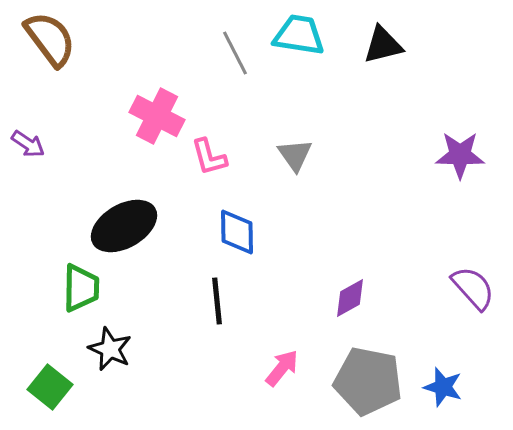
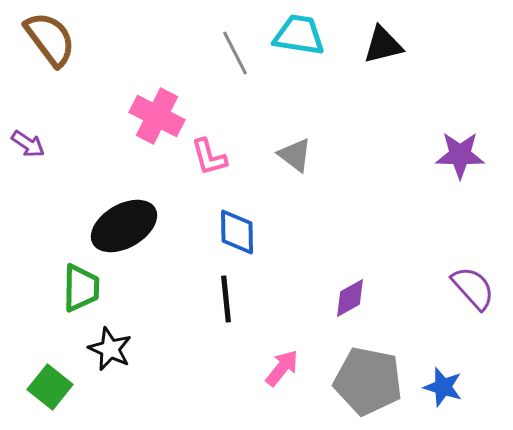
gray triangle: rotated 18 degrees counterclockwise
black line: moved 9 px right, 2 px up
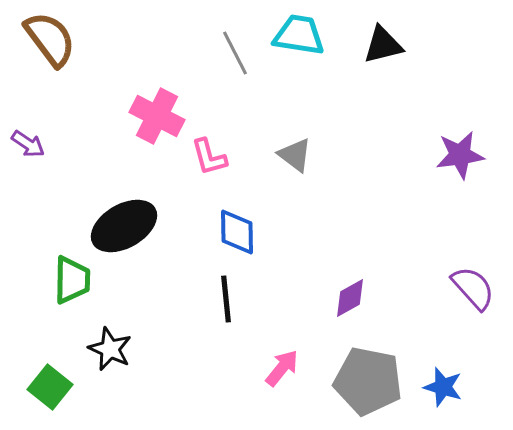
purple star: rotated 9 degrees counterclockwise
green trapezoid: moved 9 px left, 8 px up
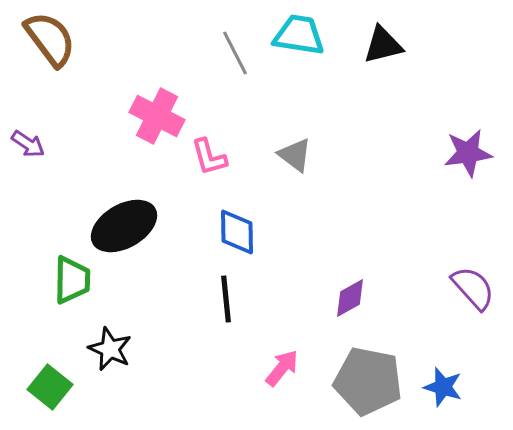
purple star: moved 8 px right, 2 px up
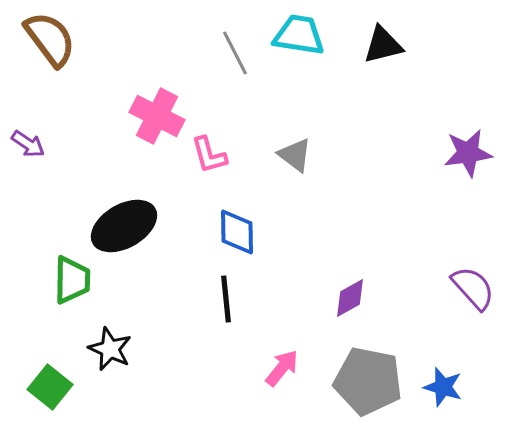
pink L-shape: moved 2 px up
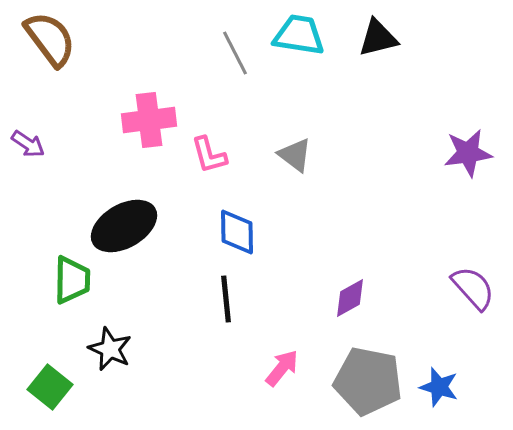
black triangle: moved 5 px left, 7 px up
pink cross: moved 8 px left, 4 px down; rotated 34 degrees counterclockwise
blue star: moved 4 px left
